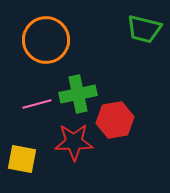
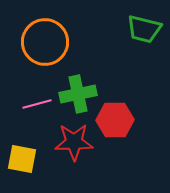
orange circle: moved 1 px left, 2 px down
red hexagon: rotated 9 degrees clockwise
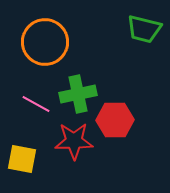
pink line: moved 1 px left; rotated 44 degrees clockwise
red star: moved 1 px up
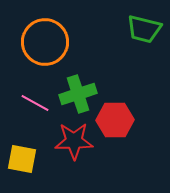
green cross: rotated 6 degrees counterclockwise
pink line: moved 1 px left, 1 px up
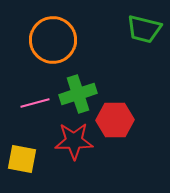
orange circle: moved 8 px right, 2 px up
pink line: rotated 44 degrees counterclockwise
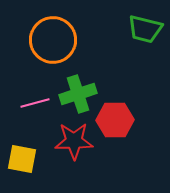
green trapezoid: moved 1 px right
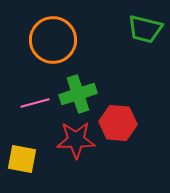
red hexagon: moved 3 px right, 3 px down; rotated 6 degrees clockwise
red star: moved 2 px right, 1 px up
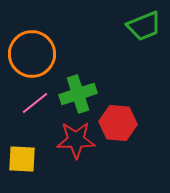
green trapezoid: moved 1 px left, 3 px up; rotated 36 degrees counterclockwise
orange circle: moved 21 px left, 14 px down
pink line: rotated 24 degrees counterclockwise
yellow square: rotated 8 degrees counterclockwise
